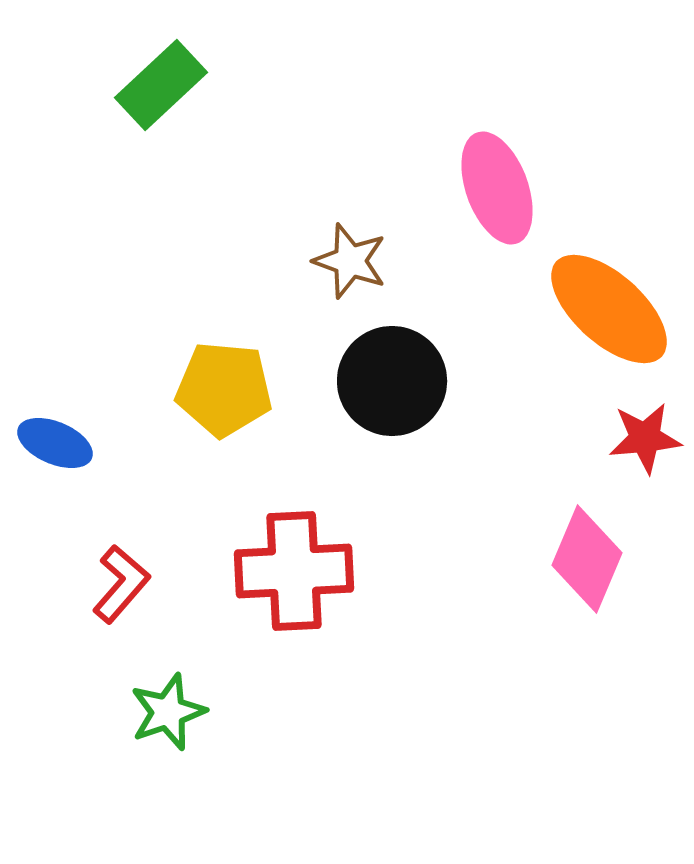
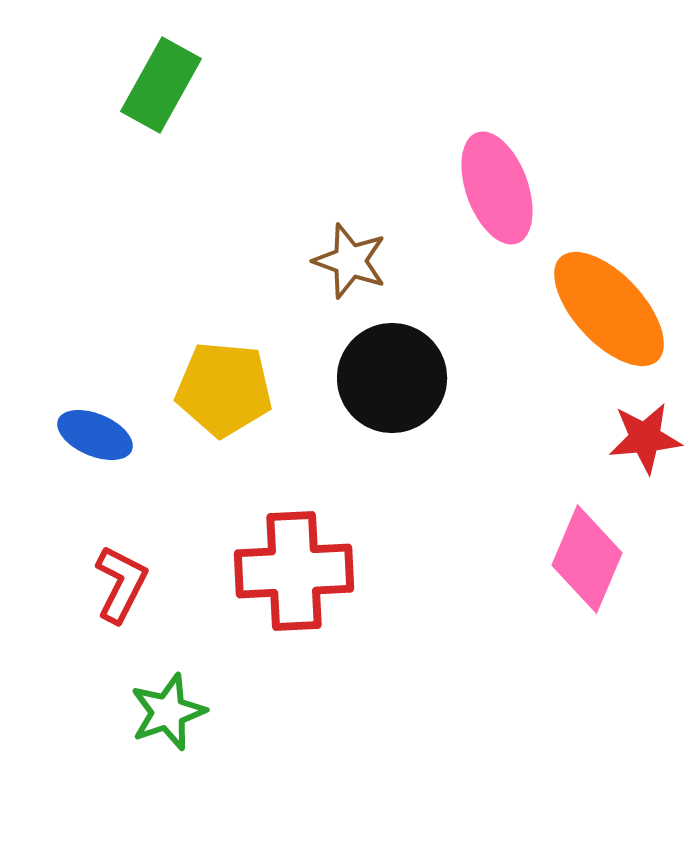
green rectangle: rotated 18 degrees counterclockwise
orange ellipse: rotated 5 degrees clockwise
black circle: moved 3 px up
blue ellipse: moved 40 px right, 8 px up
red L-shape: rotated 14 degrees counterclockwise
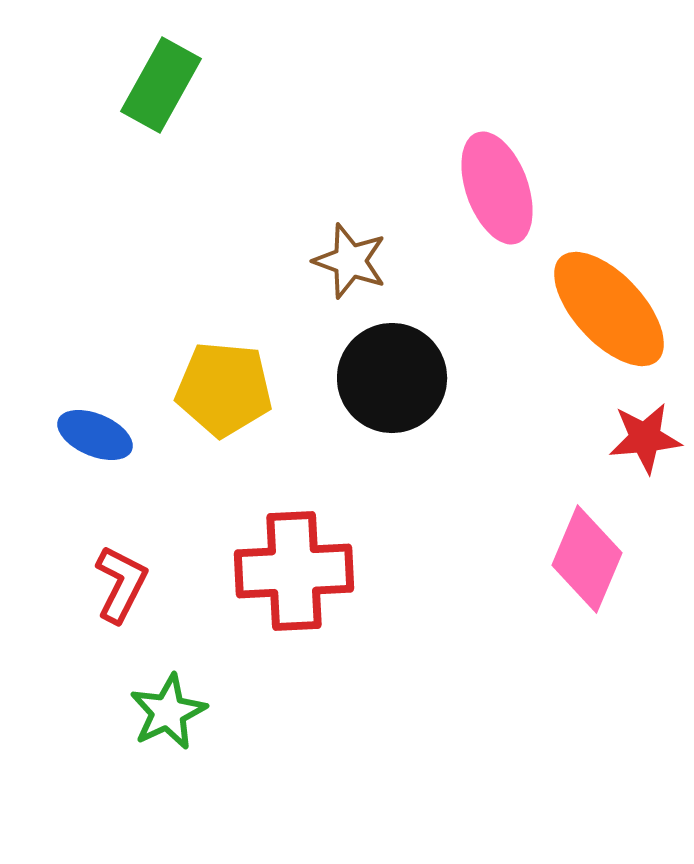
green star: rotated 6 degrees counterclockwise
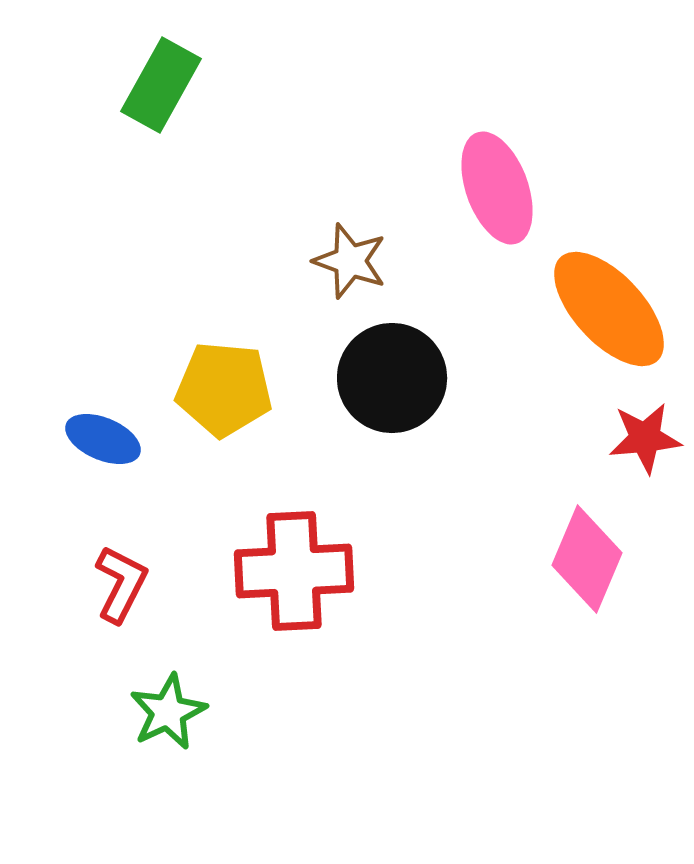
blue ellipse: moved 8 px right, 4 px down
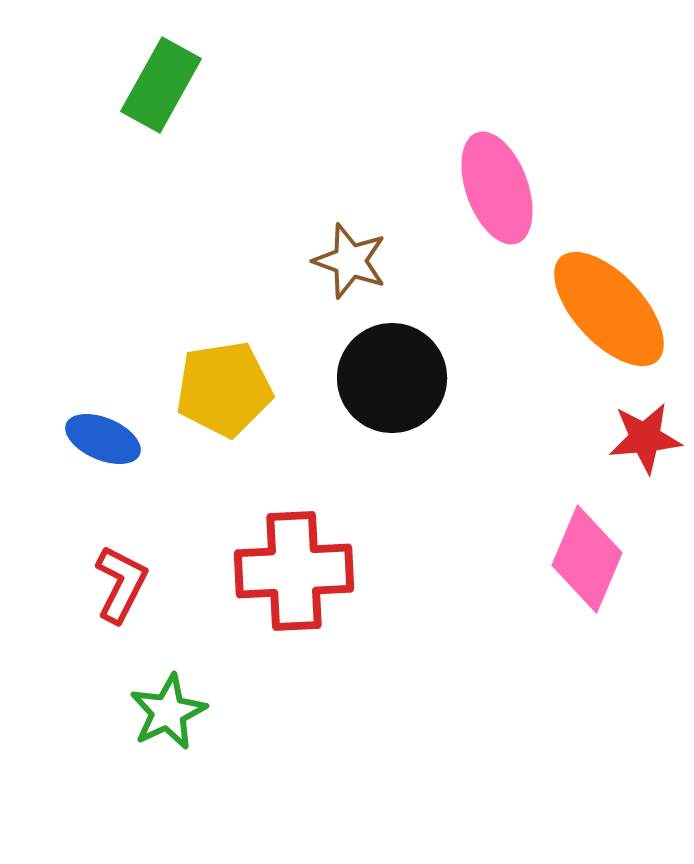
yellow pentagon: rotated 14 degrees counterclockwise
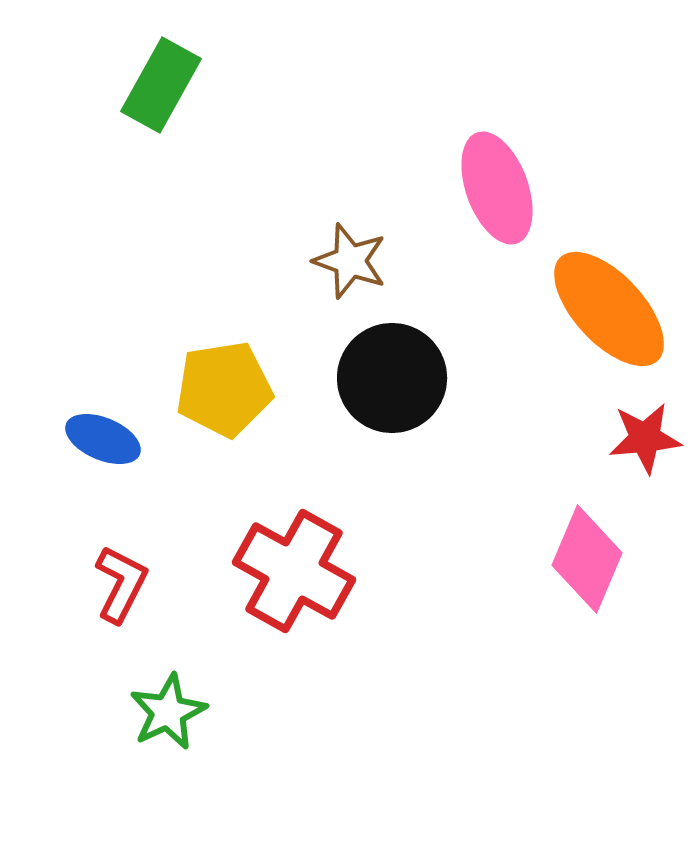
red cross: rotated 32 degrees clockwise
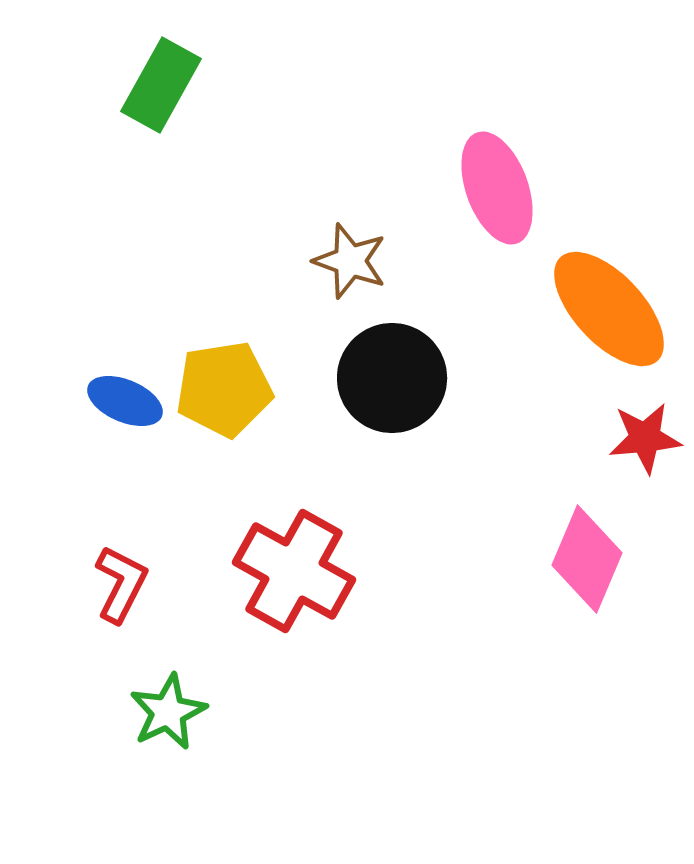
blue ellipse: moved 22 px right, 38 px up
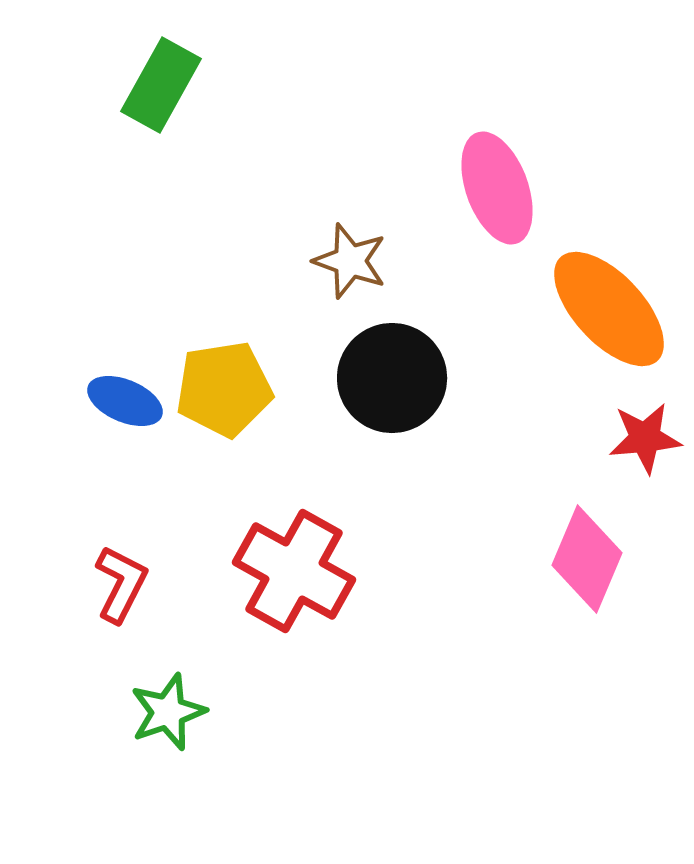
green star: rotated 6 degrees clockwise
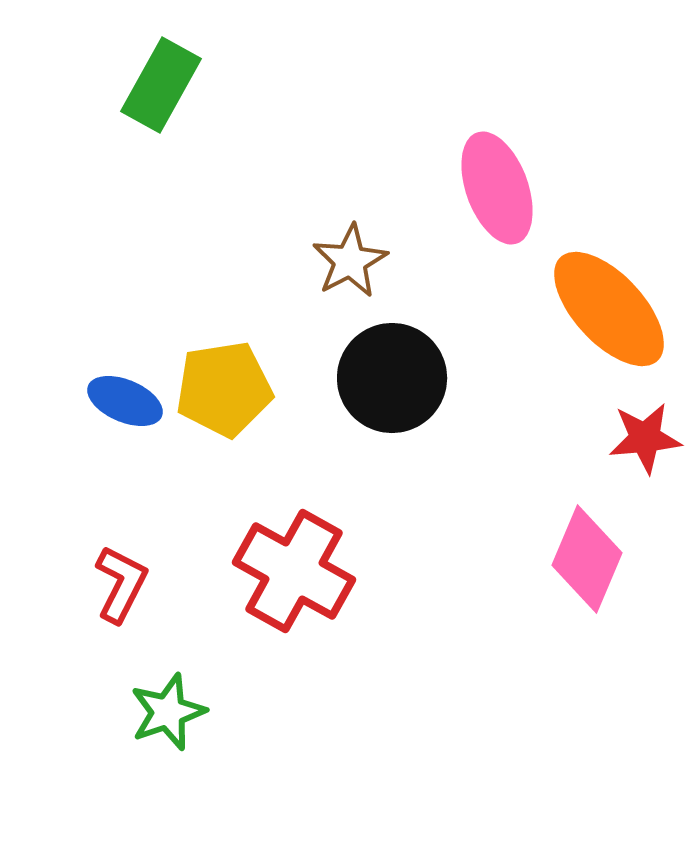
brown star: rotated 24 degrees clockwise
